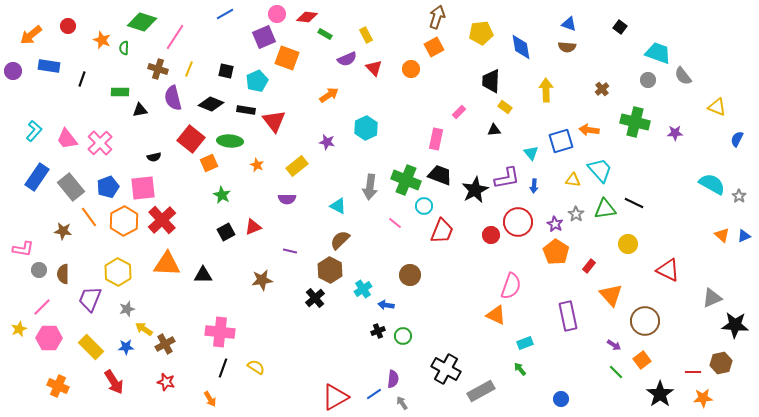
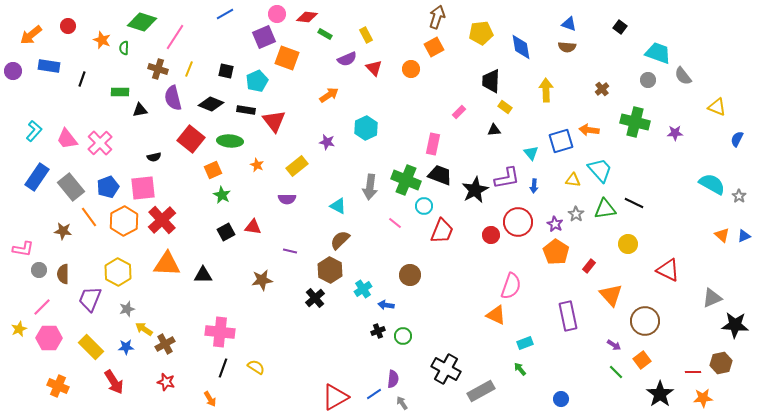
pink rectangle at (436, 139): moved 3 px left, 5 px down
orange square at (209, 163): moved 4 px right, 7 px down
red triangle at (253, 227): rotated 30 degrees clockwise
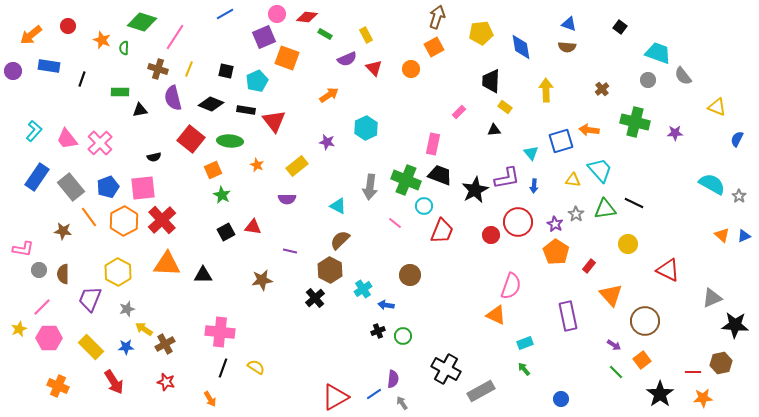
green arrow at (520, 369): moved 4 px right
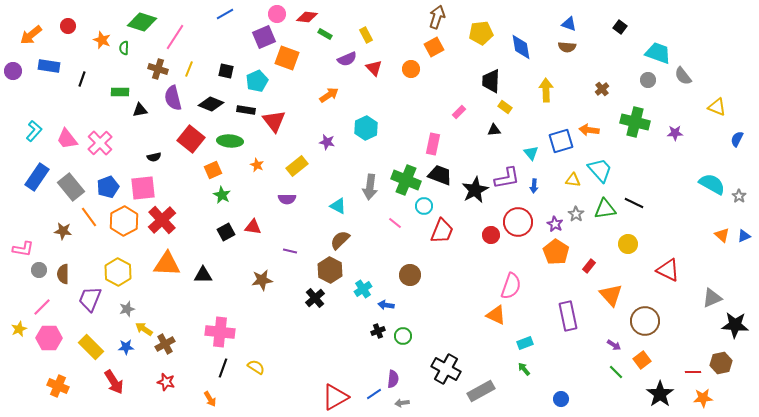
gray arrow at (402, 403): rotated 64 degrees counterclockwise
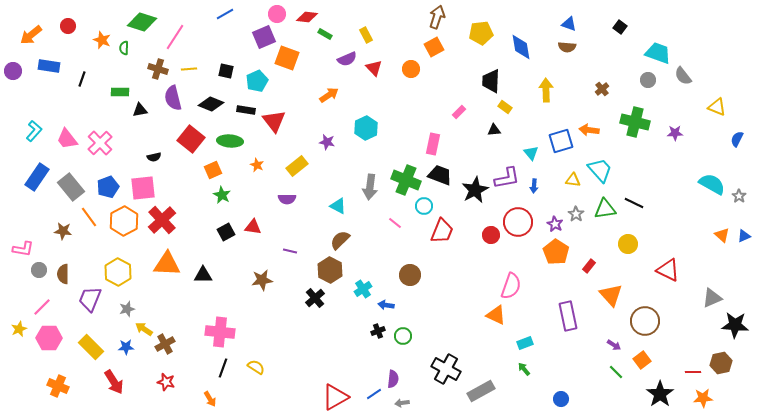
yellow line at (189, 69): rotated 63 degrees clockwise
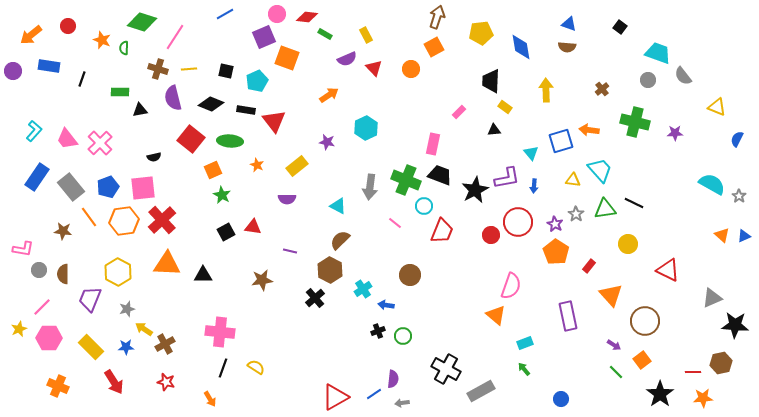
orange hexagon at (124, 221): rotated 20 degrees clockwise
orange triangle at (496, 315): rotated 15 degrees clockwise
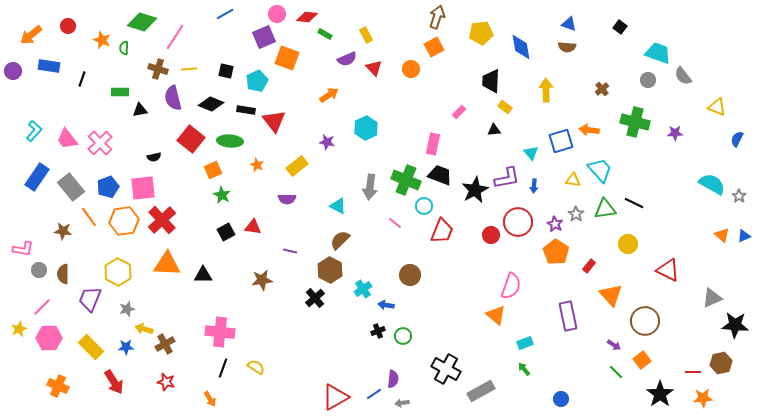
yellow arrow at (144, 329): rotated 18 degrees counterclockwise
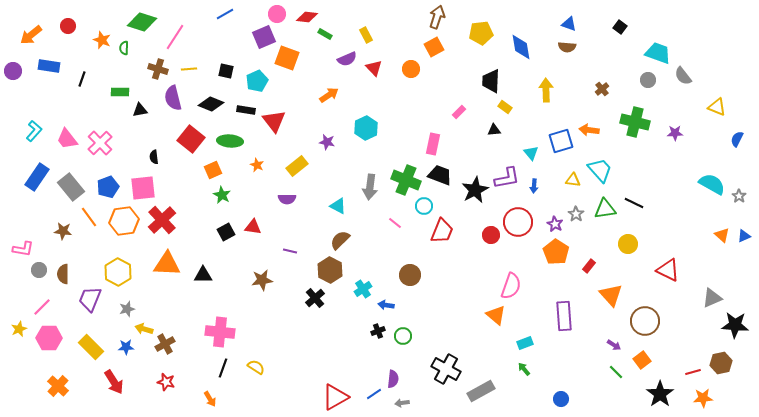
black semicircle at (154, 157): rotated 96 degrees clockwise
purple rectangle at (568, 316): moved 4 px left; rotated 8 degrees clockwise
red line at (693, 372): rotated 14 degrees counterclockwise
orange cross at (58, 386): rotated 20 degrees clockwise
